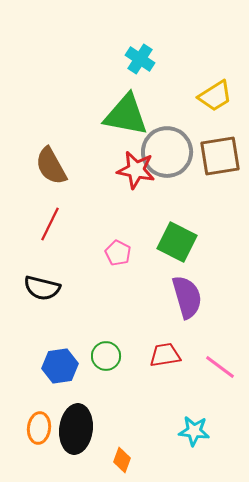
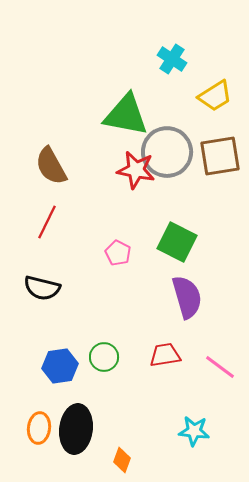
cyan cross: moved 32 px right
red line: moved 3 px left, 2 px up
green circle: moved 2 px left, 1 px down
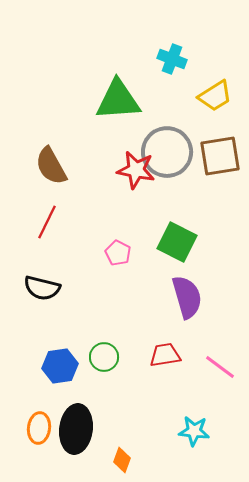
cyan cross: rotated 12 degrees counterclockwise
green triangle: moved 8 px left, 15 px up; rotated 15 degrees counterclockwise
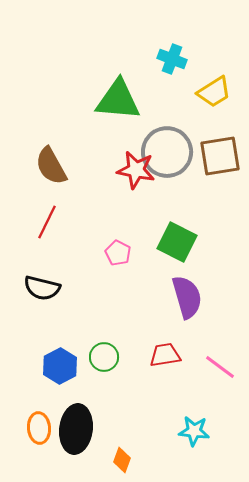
yellow trapezoid: moved 1 px left, 4 px up
green triangle: rotated 9 degrees clockwise
blue hexagon: rotated 20 degrees counterclockwise
orange ellipse: rotated 12 degrees counterclockwise
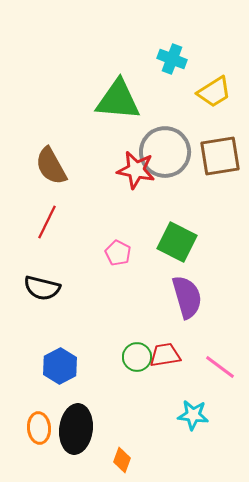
gray circle: moved 2 px left
green circle: moved 33 px right
cyan star: moved 1 px left, 16 px up
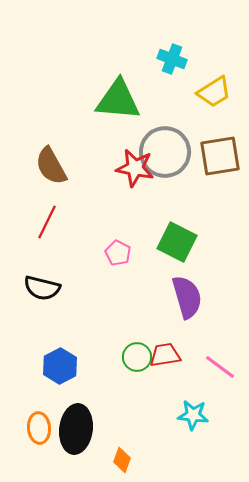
red star: moved 1 px left, 2 px up
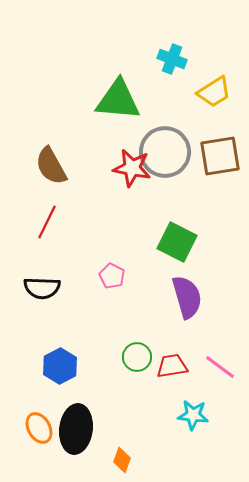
red star: moved 3 px left
pink pentagon: moved 6 px left, 23 px down
black semicircle: rotated 12 degrees counterclockwise
red trapezoid: moved 7 px right, 11 px down
orange ellipse: rotated 24 degrees counterclockwise
